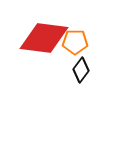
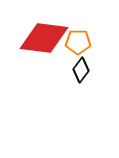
orange pentagon: moved 3 px right
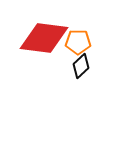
black diamond: moved 4 px up; rotated 10 degrees clockwise
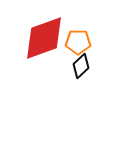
red diamond: rotated 27 degrees counterclockwise
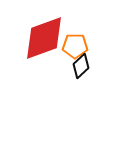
orange pentagon: moved 3 px left, 4 px down
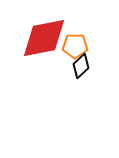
red diamond: rotated 9 degrees clockwise
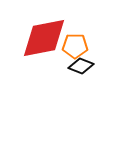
black diamond: rotated 65 degrees clockwise
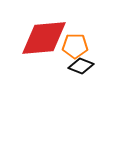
red diamond: rotated 6 degrees clockwise
